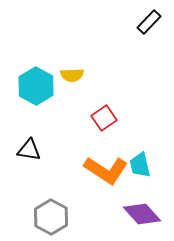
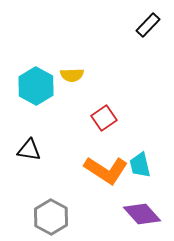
black rectangle: moved 1 px left, 3 px down
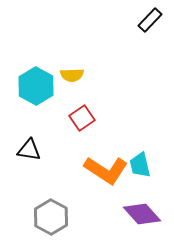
black rectangle: moved 2 px right, 5 px up
red square: moved 22 px left
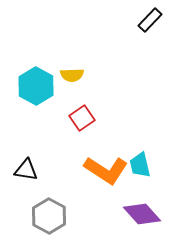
black triangle: moved 3 px left, 20 px down
gray hexagon: moved 2 px left, 1 px up
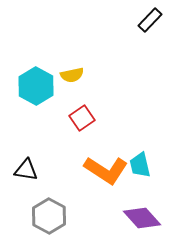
yellow semicircle: rotated 10 degrees counterclockwise
purple diamond: moved 4 px down
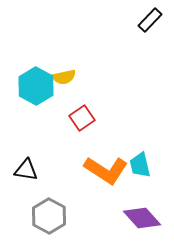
yellow semicircle: moved 8 px left, 2 px down
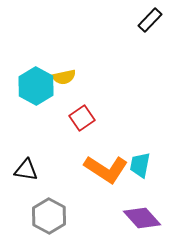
cyan trapezoid: rotated 24 degrees clockwise
orange L-shape: moved 1 px up
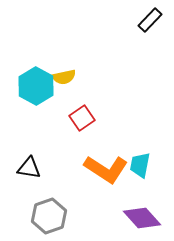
black triangle: moved 3 px right, 2 px up
gray hexagon: rotated 12 degrees clockwise
